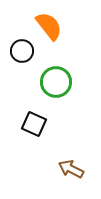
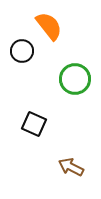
green circle: moved 19 px right, 3 px up
brown arrow: moved 2 px up
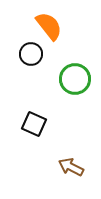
black circle: moved 9 px right, 3 px down
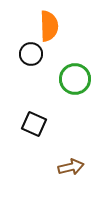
orange semicircle: rotated 36 degrees clockwise
brown arrow: rotated 140 degrees clockwise
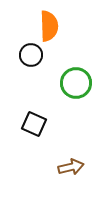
black circle: moved 1 px down
green circle: moved 1 px right, 4 px down
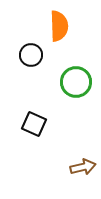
orange semicircle: moved 10 px right
green circle: moved 1 px up
brown arrow: moved 12 px right
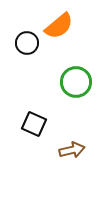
orange semicircle: rotated 52 degrees clockwise
black circle: moved 4 px left, 12 px up
brown arrow: moved 11 px left, 17 px up
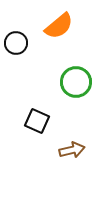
black circle: moved 11 px left
black square: moved 3 px right, 3 px up
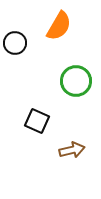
orange semicircle: rotated 20 degrees counterclockwise
black circle: moved 1 px left
green circle: moved 1 px up
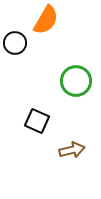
orange semicircle: moved 13 px left, 6 px up
